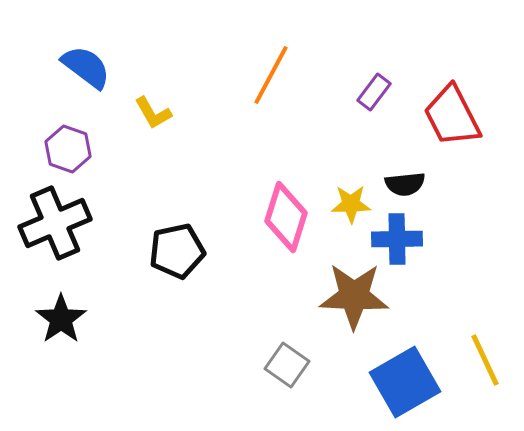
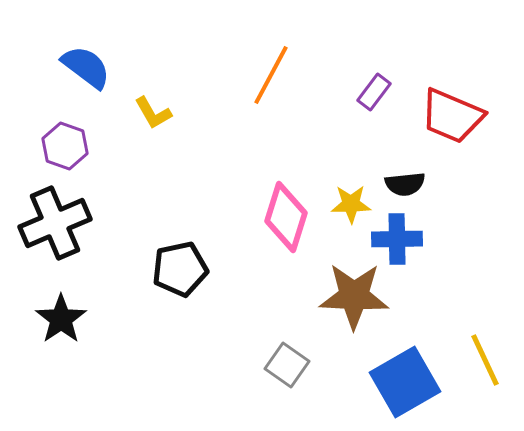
red trapezoid: rotated 40 degrees counterclockwise
purple hexagon: moved 3 px left, 3 px up
black pentagon: moved 3 px right, 18 px down
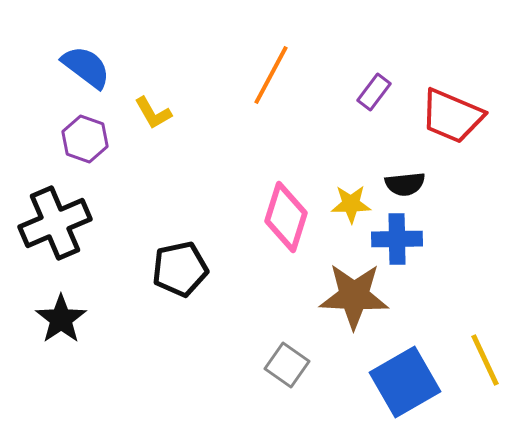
purple hexagon: moved 20 px right, 7 px up
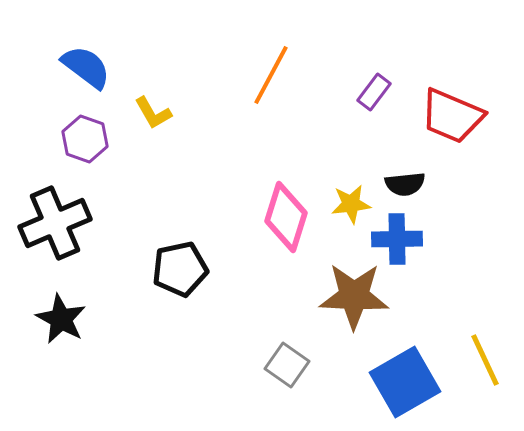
yellow star: rotated 6 degrees counterclockwise
black star: rotated 9 degrees counterclockwise
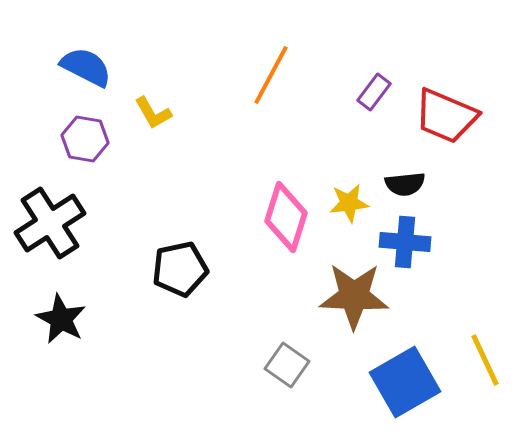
blue semicircle: rotated 10 degrees counterclockwise
red trapezoid: moved 6 px left
purple hexagon: rotated 9 degrees counterclockwise
yellow star: moved 2 px left, 1 px up
black cross: moved 5 px left; rotated 10 degrees counterclockwise
blue cross: moved 8 px right, 3 px down; rotated 6 degrees clockwise
